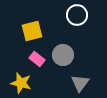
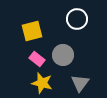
white circle: moved 4 px down
yellow star: moved 21 px right
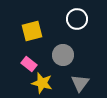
pink rectangle: moved 8 px left, 5 px down
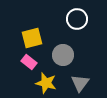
yellow square: moved 7 px down
pink rectangle: moved 2 px up
yellow star: moved 4 px right
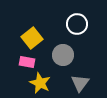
white circle: moved 5 px down
yellow square: rotated 25 degrees counterclockwise
pink rectangle: moved 2 px left; rotated 28 degrees counterclockwise
yellow star: moved 6 px left; rotated 10 degrees clockwise
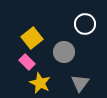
white circle: moved 8 px right
gray circle: moved 1 px right, 3 px up
pink rectangle: rotated 35 degrees clockwise
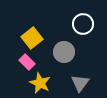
white circle: moved 2 px left
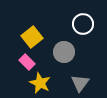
yellow square: moved 1 px up
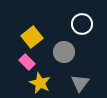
white circle: moved 1 px left
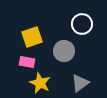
yellow square: rotated 20 degrees clockwise
gray circle: moved 1 px up
pink rectangle: rotated 35 degrees counterclockwise
gray triangle: rotated 18 degrees clockwise
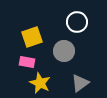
white circle: moved 5 px left, 2 px up
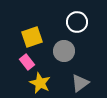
pink rectangle: rotated 42 degrees clockwise
